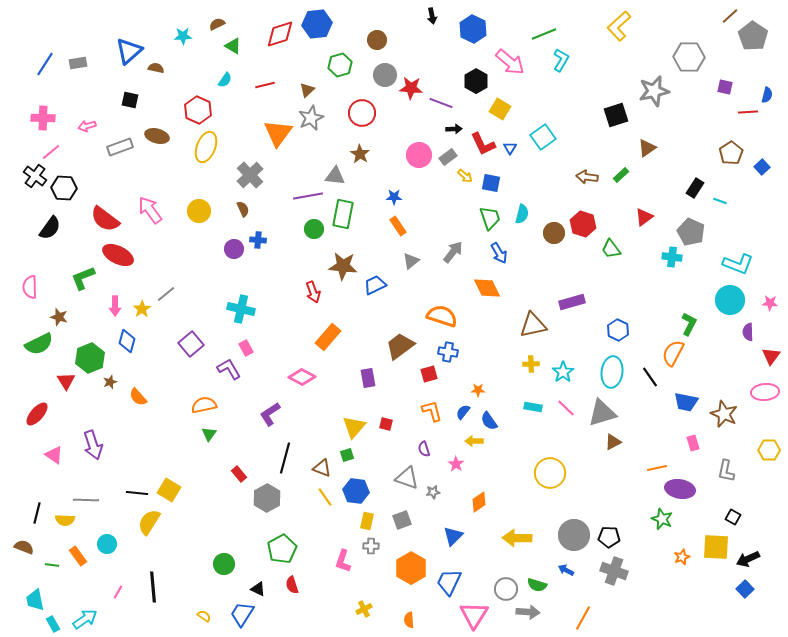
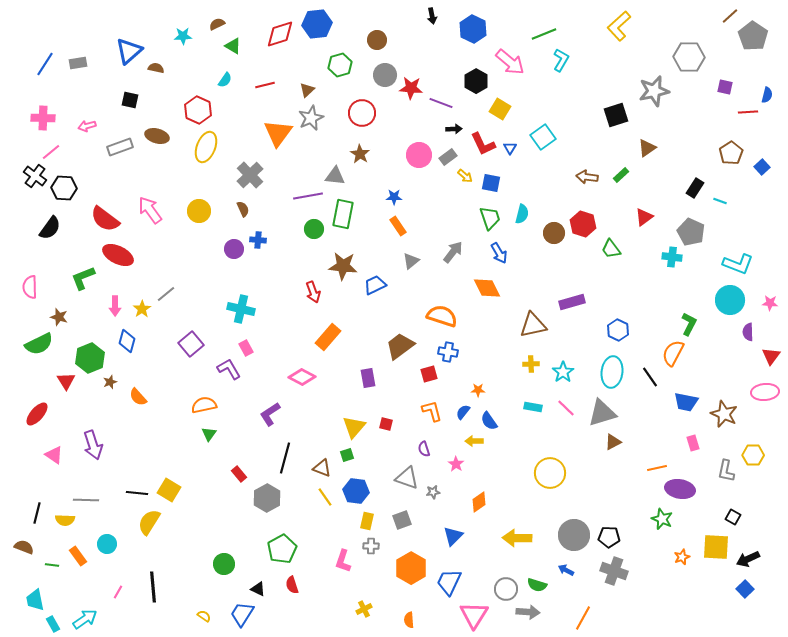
yellow hexagon at (769, 450): moved 16 px left, 5 px down
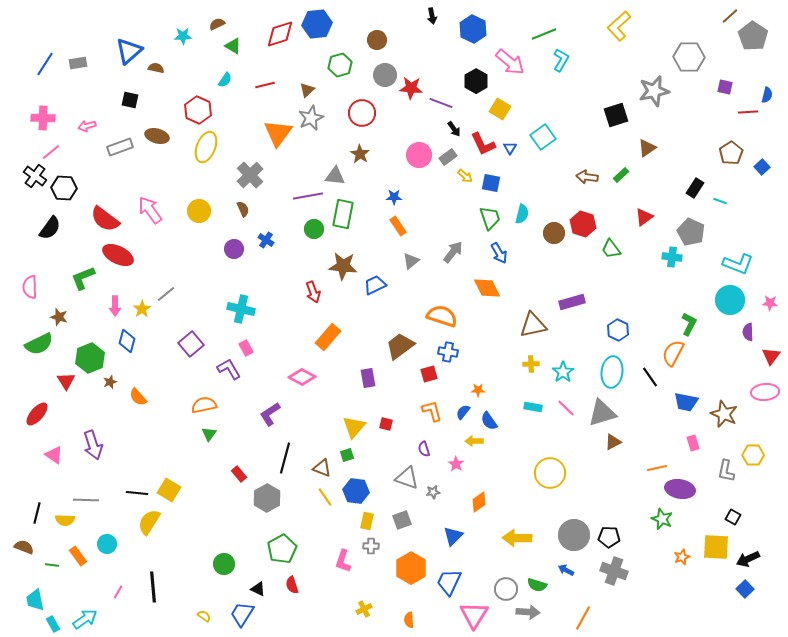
black arrow at (454, 129): rotated 56 degrees clockwise
blue cross at (258, 240): moved 8 px right; rotated 28 degrees clockwise
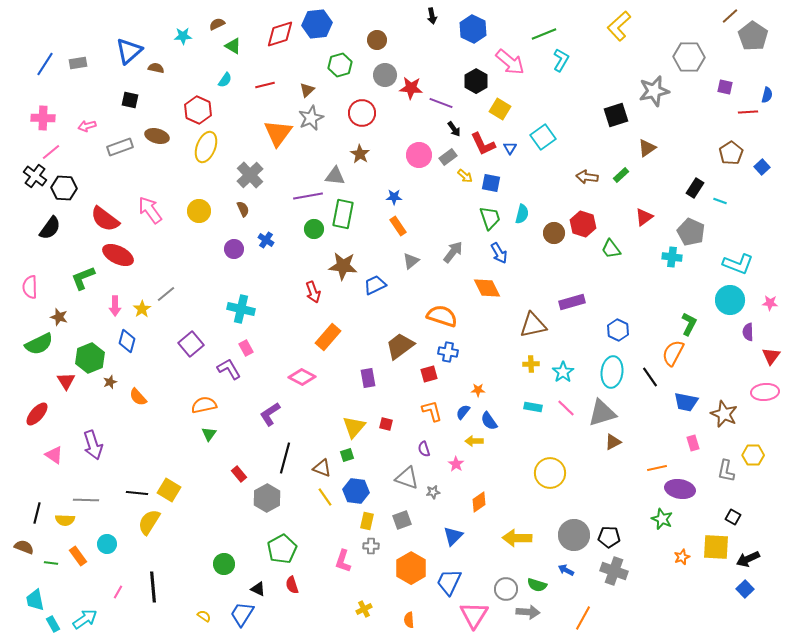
green line at (52, 565): moved 1 px left, 2 px up
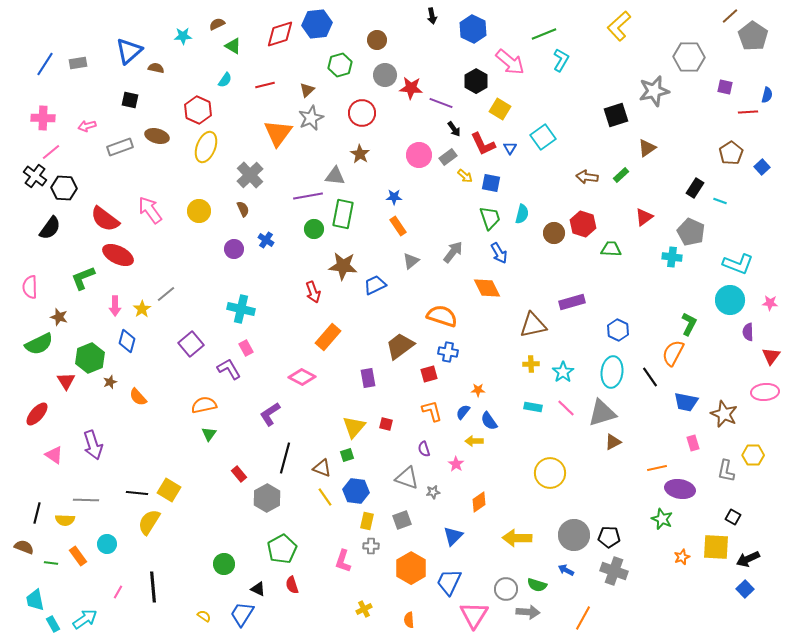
green trapezoid at (611, 249): rotated 130 degrees clockwise
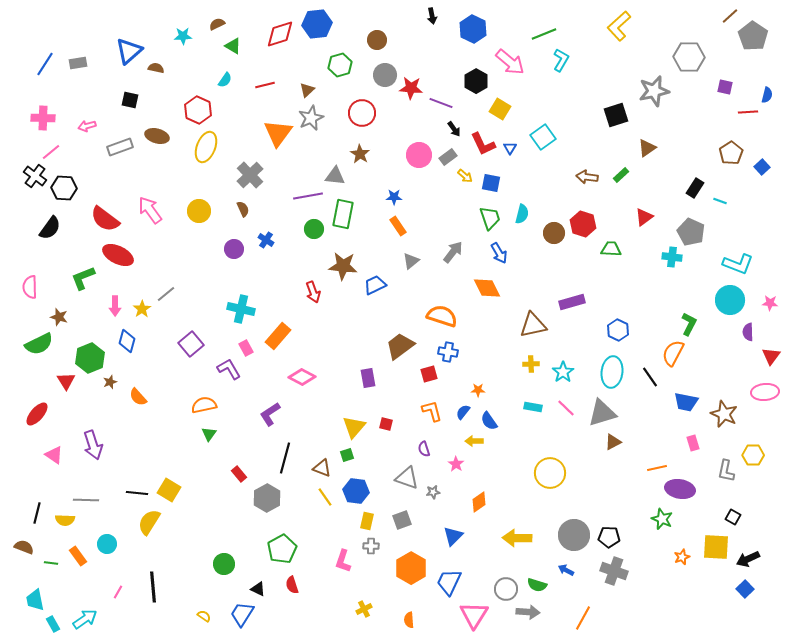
orange rectangle at (328, 337): moved 50 px left, 1 px up
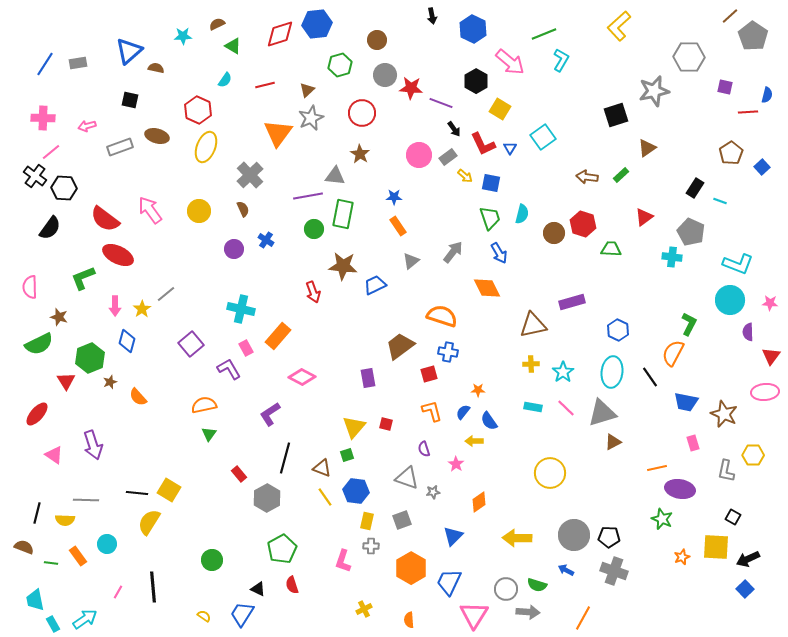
green circle at (224, 564): moved 12 px left, 4 px up
